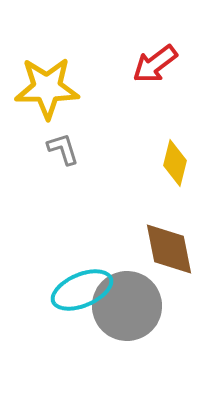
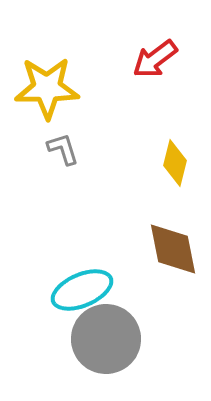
red arrow: moved 5 px up
brown diamond: moved 4 px right
gray circle: moved 21 px left, 33 px down
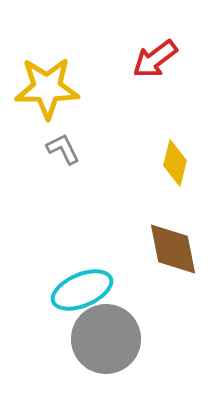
gray L-shape: rotated 9 degrees counterclockwise
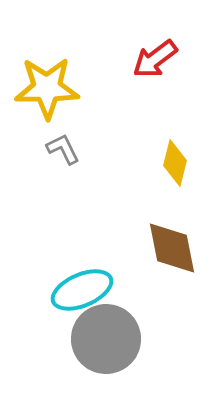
brown diamond: moved 1 px left, 1 px up
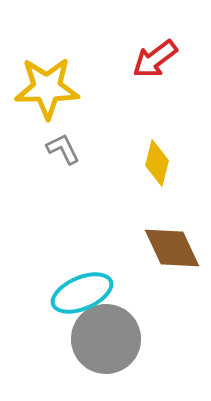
yellow diamond: moved 18 px left
brown diamond: rotated 14 degrees counterclockwise
cyan ellipse: moved 3 px down
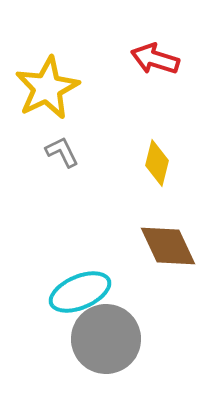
red arrow: rotated 54 degrees clockwise
yellow star: rotated 26 degrees counterclockwise
gray L-shape: moved 1 px left, 3 px down
brown diamond: moved 4 px left, 2 px up
cyan ellipse: moved 2 px left, 1 px up
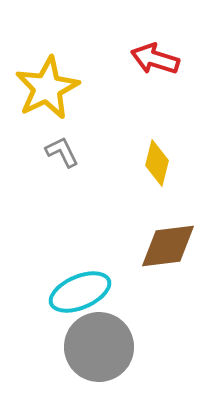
brown diamond: rotated 72 degrees counterclockwise
gray circle: moved 7 px left, 8 px down
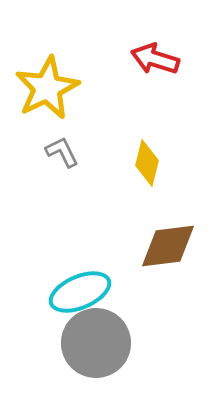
yellow diamond: moved 10 px left
gray circle: moved 3 px left, 4 px up
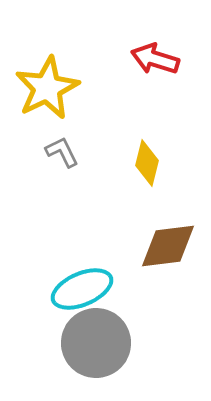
cyan ellipse: moved 2 px right, 3 px up
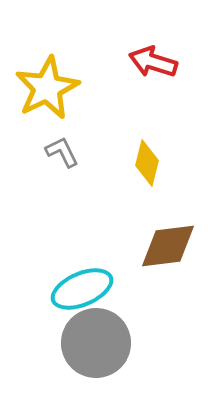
red arrow: moved 2 px left, 3 px down
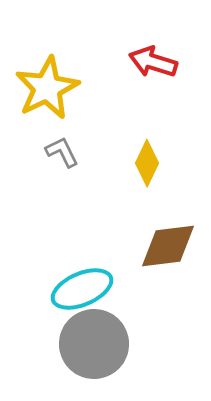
yellow diamond: rotated 12 degrees clockwise
gray circle: moved 2 px left, 1 px down
